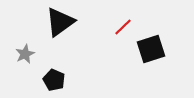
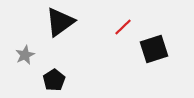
black square: moved 3 px right
gray star: moved 1 px down
black pentagon: rotated 15 degrees clockwise
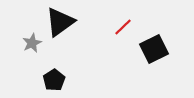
black square: rotated 8 degrees counterclockwise
gray star: moved 7 px right, 12 px up
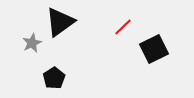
black pentagon: moved 2 px up
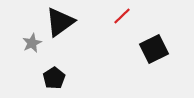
red line: moved 1 px left, 11 px up
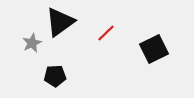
red line: moved 16 px left, 17 px down
black pentagon: moved 1 px right, 2 px up; rotated 30 degrees clockwise
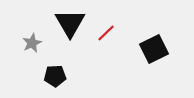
black triangle: moved 10 px right, 1 px down; rotated 24 degrees counterclockwise
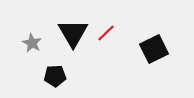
black triangle: moved 3 px right, 10 px down
gray star: rotated 18 degrees counterclockwise
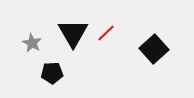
black square: rotated 16 degrees counterclockwise
black pentagon: moved 3 px left, 3 px up
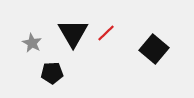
black square: rotated 8 degrees counterclockwise
